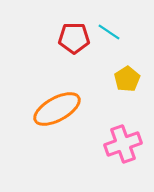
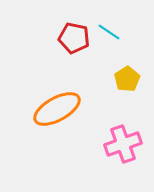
red pentagon: rotated 12 degrees clockwise
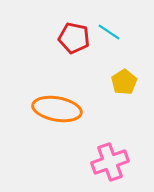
yellow pentagon: moved 3 px left, 3 px down
orange ellipse: rotated 39 degrees clockwise
pink cross: moved 13 px left, 18 px down
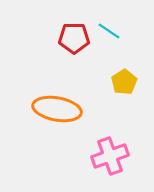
cyan line: moved 1 px up
red pentagon: rotated 12 degrees counterclockwise
pink cross: moved 6 px up
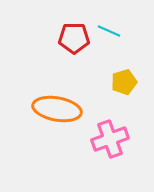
cyan line: rotated 10 degrees counterclockwise
yellow pentagon: rotated 15 degrees clockwise
pink cross: moved 17 px up
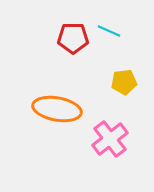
red pentagon: moved 1 px left
yellow pentagon: rotated 10 degrees clockwise
pink cross: rotated 18 degrees counterclockwise
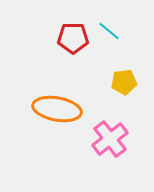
cyan line: rotated 15 degrees clockwise
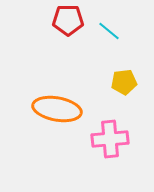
red pentagon: moved 5 px left, 18 px up
pink cross: rotated 33 degrees clockwise
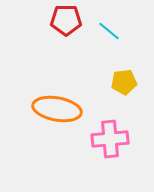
red pentagon: moved 2 px left
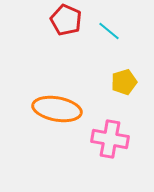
red pentagon: rotated 24 degrees clockwise
yellow pentagon: rotated 10 degrees counterclockwise
pink cross: rotated 15 degrees clockwise
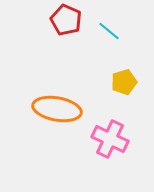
pink cross: rotated 15 degrees clockwise
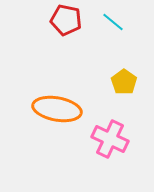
red pentagon: rotated 12 degrees counterclockwise
cyan line: moved 4 px right, 9 px up
yellow pentagon: rotated 20 degrees counterclockwise
